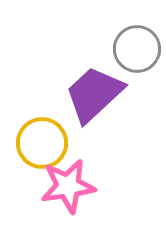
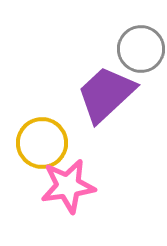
gray circle: moved 4 px right
purple trapezoid: moved 12 px right
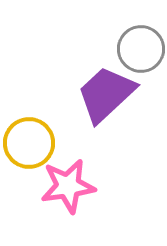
yellow circle: moved 13 px left
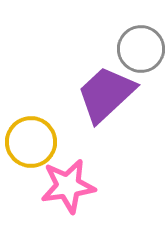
yellow circle: moved 2 px right, 1 px up
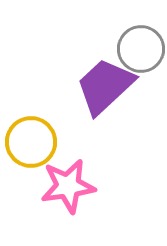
purple trapezoid: moved 1 px left, 8 px up
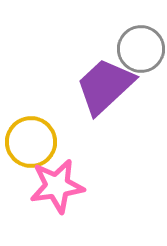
pink star: moved 11 px left
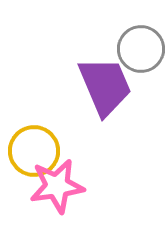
purple trapezoid: rotated 110 degrees clockwise
yellow circle: moved 3 px right, 9 px down
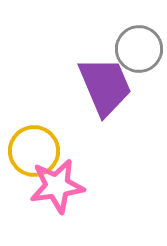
gray circle: moved 2 px left
